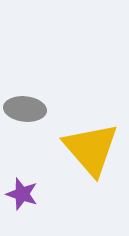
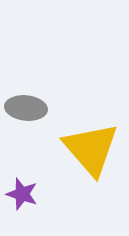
gray ellipse: moved 1 px right, 1 px up
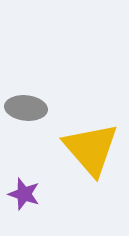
purple star: moved 2 px right
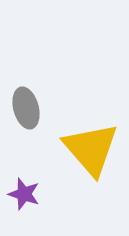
gray ellipse: rotated 69 degrees clockwise
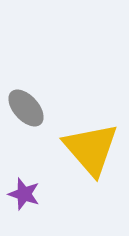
gray ellipse: rotated 27 degrees counterclockwise
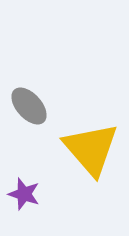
gray ellipse: moved 3 px right, 2 px up
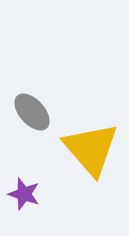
gray ellipse: moved 3 px right, 6 px down
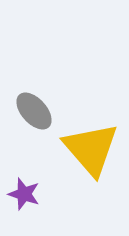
gray ellipse: moved 2 px right, 1 px up
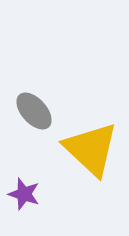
yellow triangle: rotated 6 degrees counterclockwise
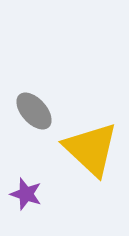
purple star: moved 2 px right
